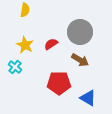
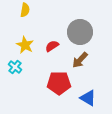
red semicircle: moved 1 px right, 2 px down
brown arrow: rotated 102 degrees clockwise
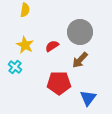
blue triangle: rotated 36 degrees clockwise
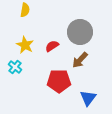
red pentagon: moved 2 px up
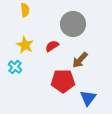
yellow semicircle: rotated 16 degrees counterclockwise
gray circle: moved 7 px left, 8 px up
red pentagon: moved 4 px right
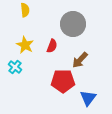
red semicircle: rotated 144 degrees clockwise
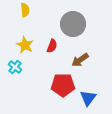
brown arrow: rotated 12 degrees clockwise
red pentagon: moved 4 px down
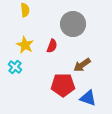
brown arrow: moved 2 px right, 5 px down
blue triangle: rotated 48 degrees counterclockwise
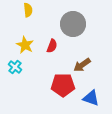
yellow semicircle: moved 3 px right
blue triangle: moved 3 px right
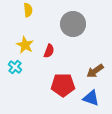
red semicircle: moved 3 px left, 5 px down
brown arrow: moved 13 px right, 6 px down
